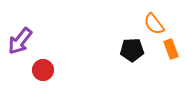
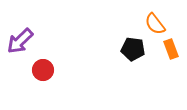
orange semicircle: moved 1 px right
purple arrow: rotated 8 degrees clockwise
black pentagon: moved 1 px right, 1 px up; rotated 10 degrees clockwise
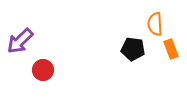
orange semicircle: rotated 35 degrees clockwise
